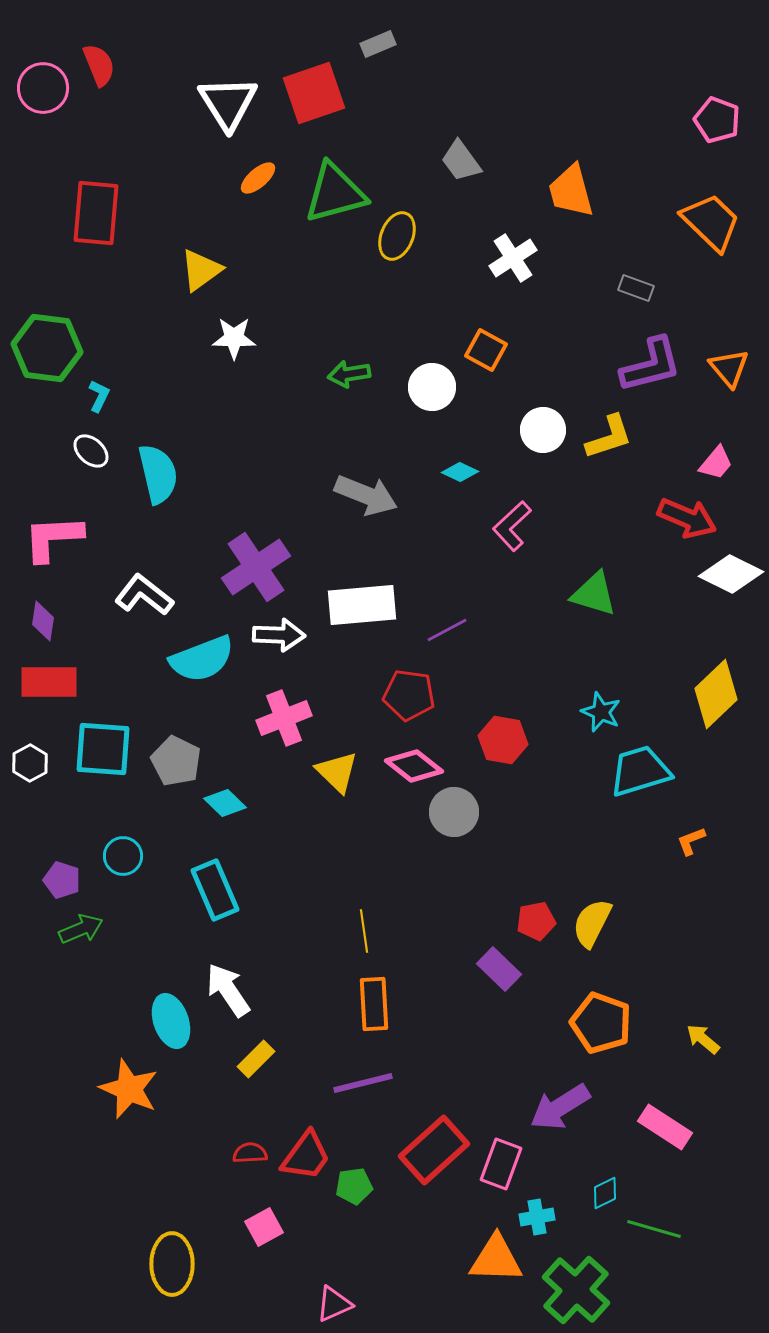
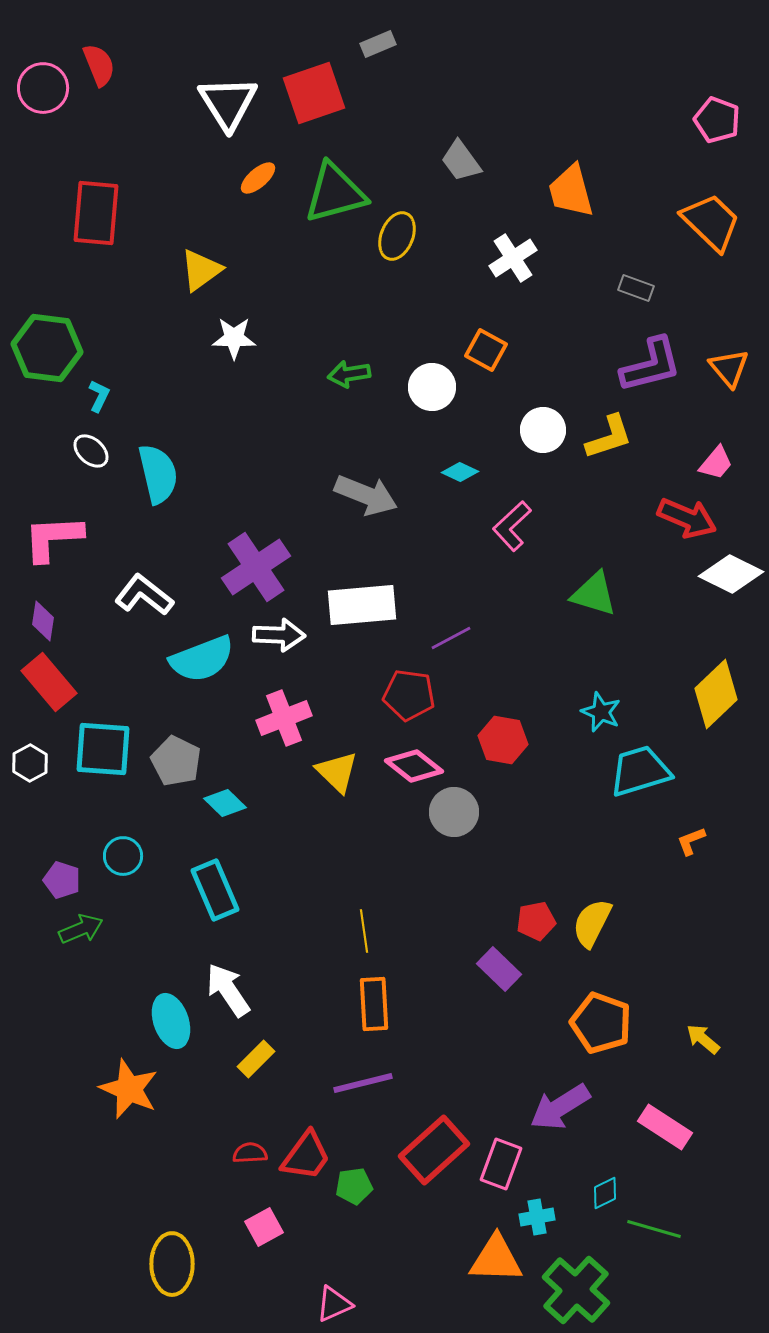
purple line at (447, 630): moved 4 px right, 8 px down
red rectangle at (49, 682): rotated 50 degrees clockwise
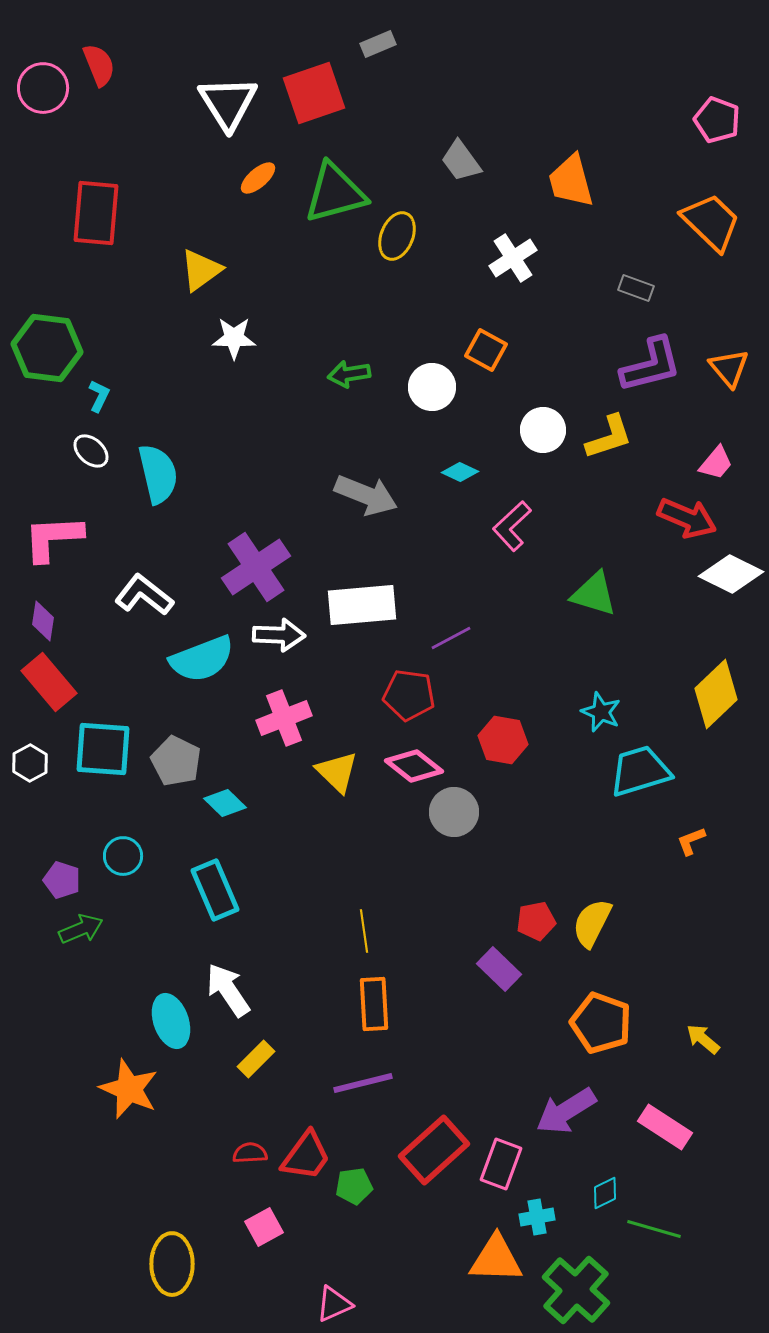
orange trapezoid at (571, 191): moved 10 px up
purple arrow at (560, 1107): moved 6 px right, 4 px down
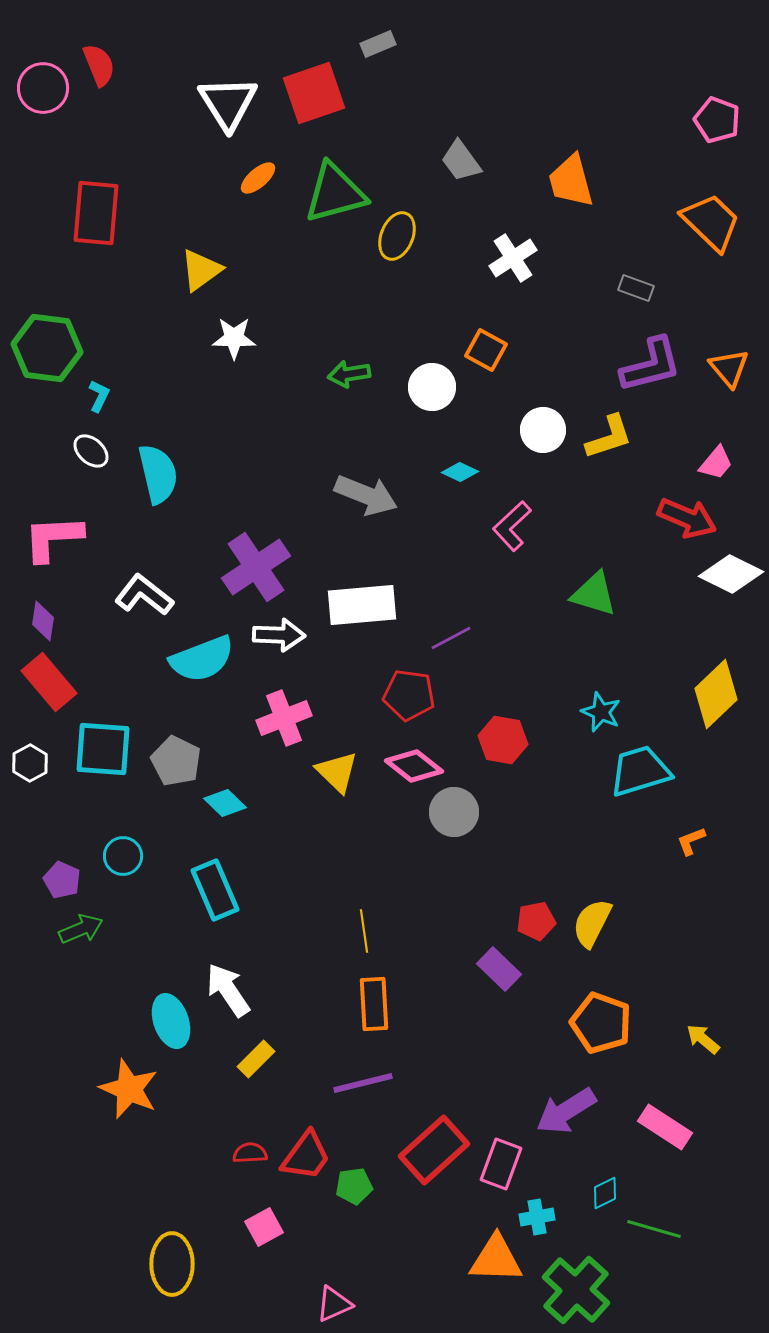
purple pentagon at (62, 880): rotated 6 degrees clockwise
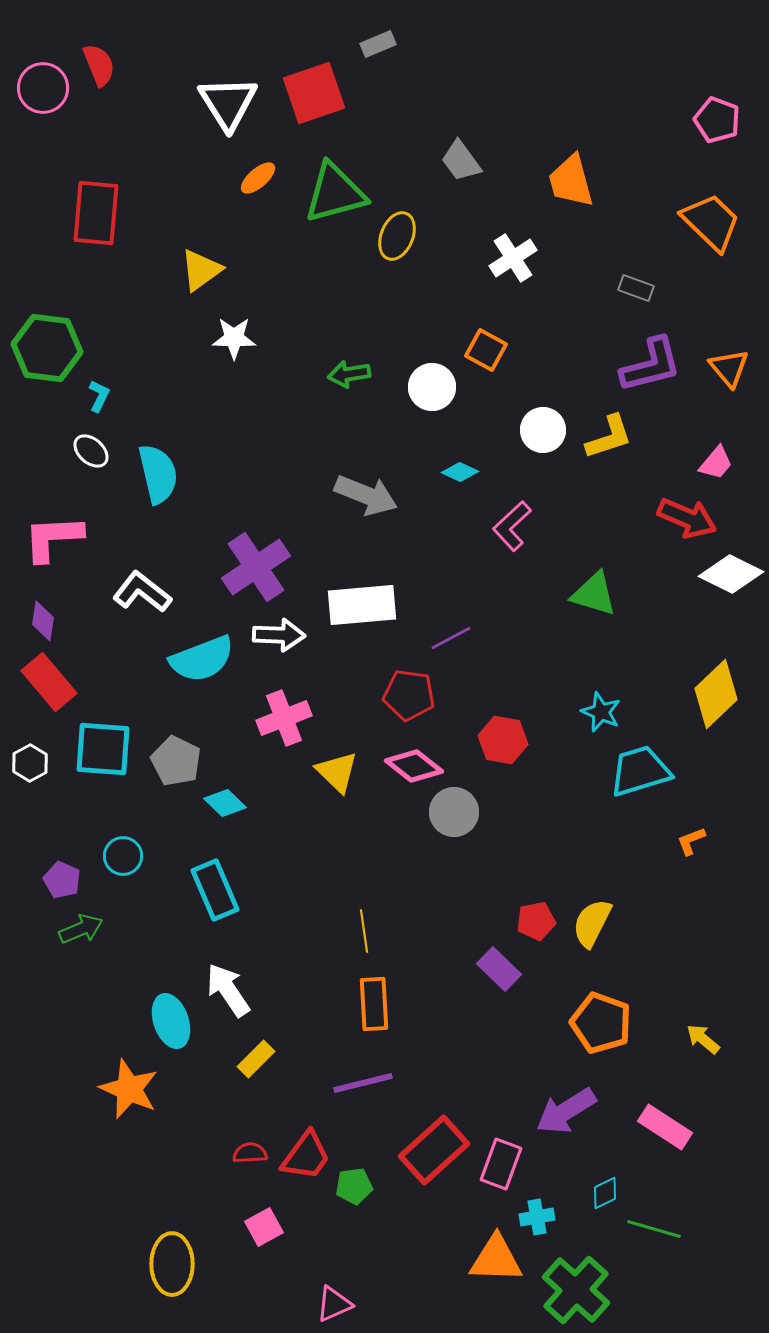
white L-shape at (144, 595): moved 2 px left, 3 px up
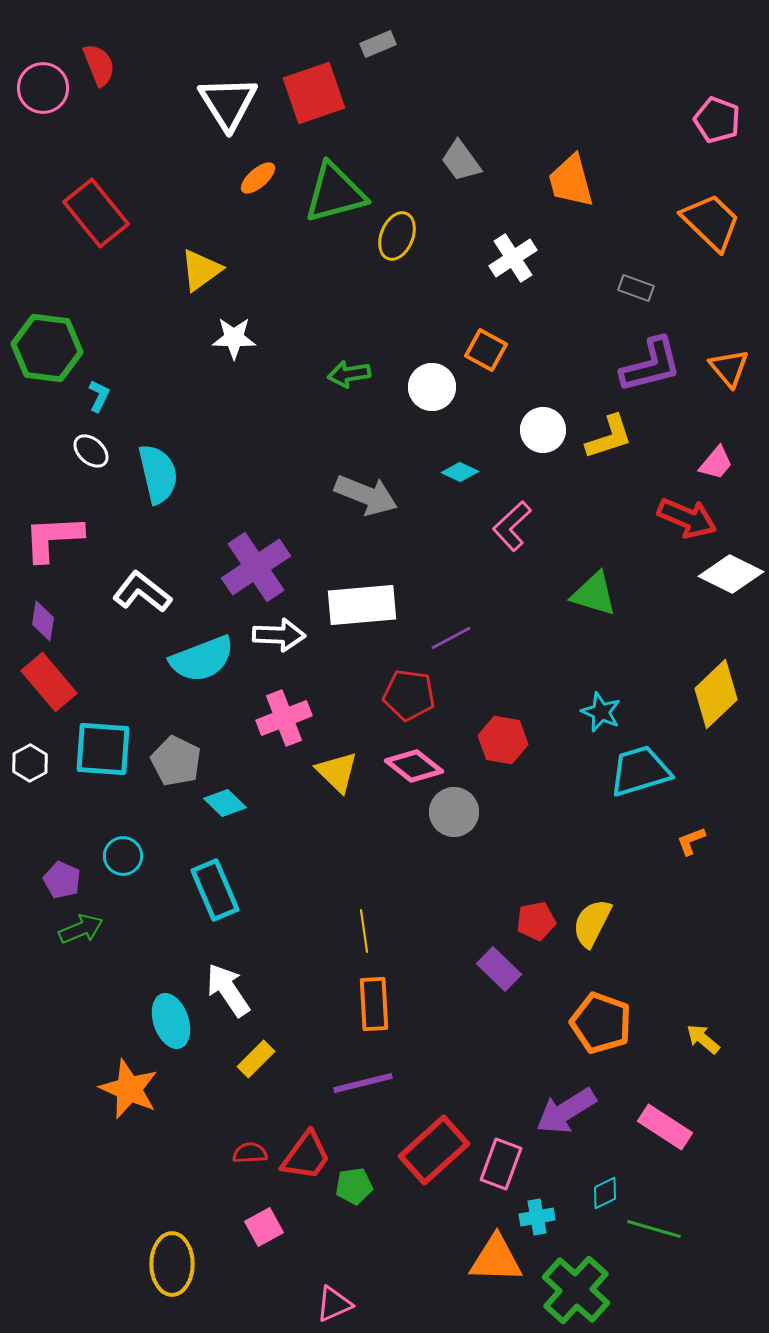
red rectangle at (96, 213): rotated 44 degrees counterclockwise
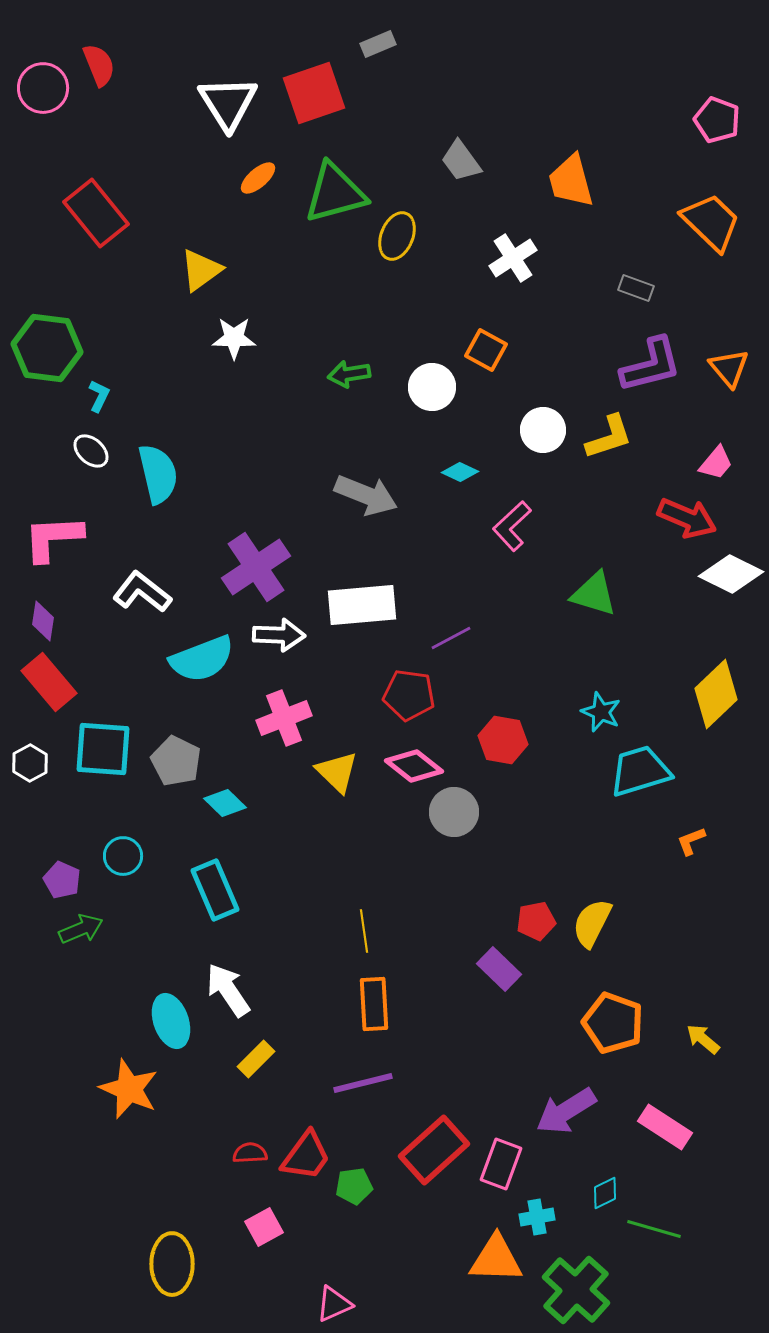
orange pentagon at (601, 1023): moved 12 px right
